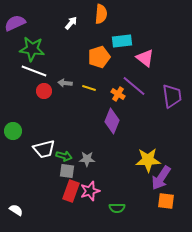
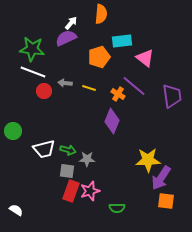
purple semicircle: moved 51 px right, 15 px down
white line: moved 1 px left, 1 px down
green arrow: moved 4 px right, 6 px up
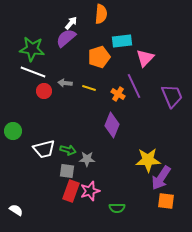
purple semicircle: rotated 15 degrees counterclockwise
pink triangle: rotated 36 degrees clockwise
purple line: rotated 25 degrees clockwise
purple trapezoid: rotated 15 degrees counterclockwise
purple diamond: moved 4 px down
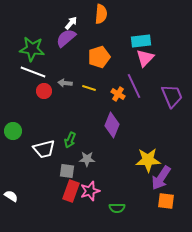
cyan rectangle: moved 19 px right
green arrow: moved 2 px right, 10 px up; rotated 98 degrees clockwise
white semicircle: moved 5 px left, 14 px up
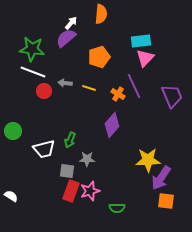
purple diamond: rotated 20 degrees clockwise
